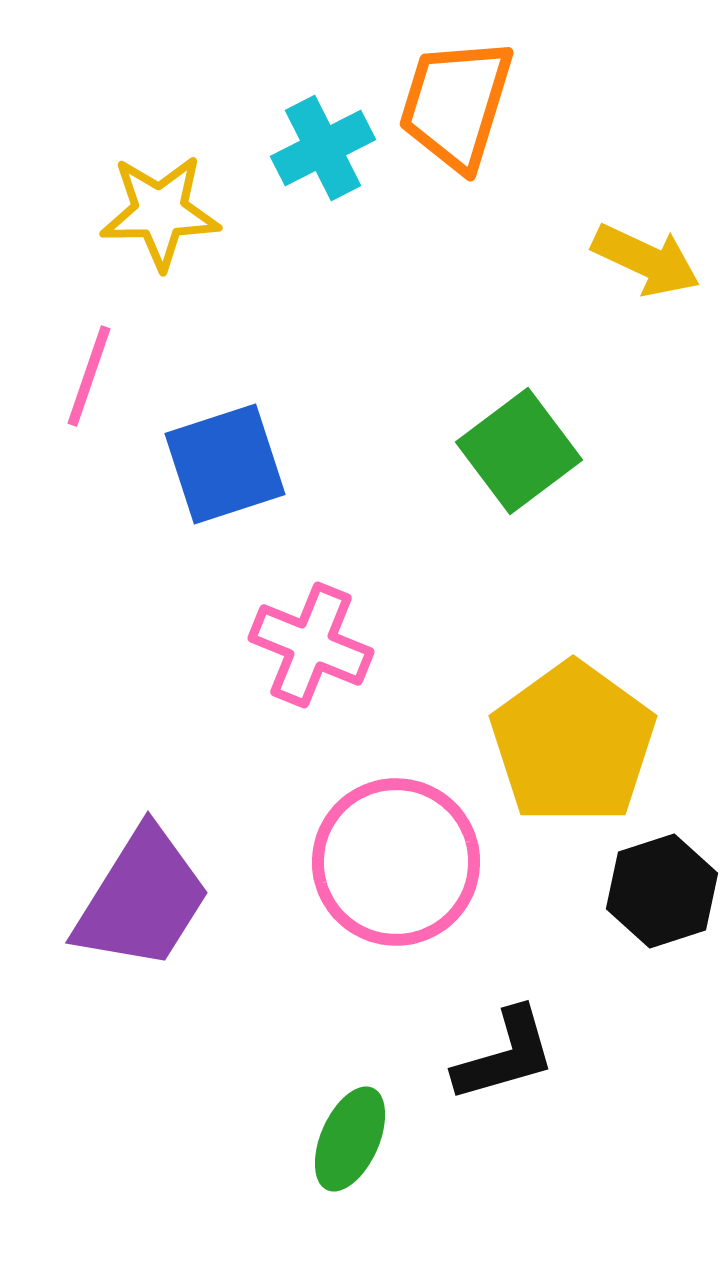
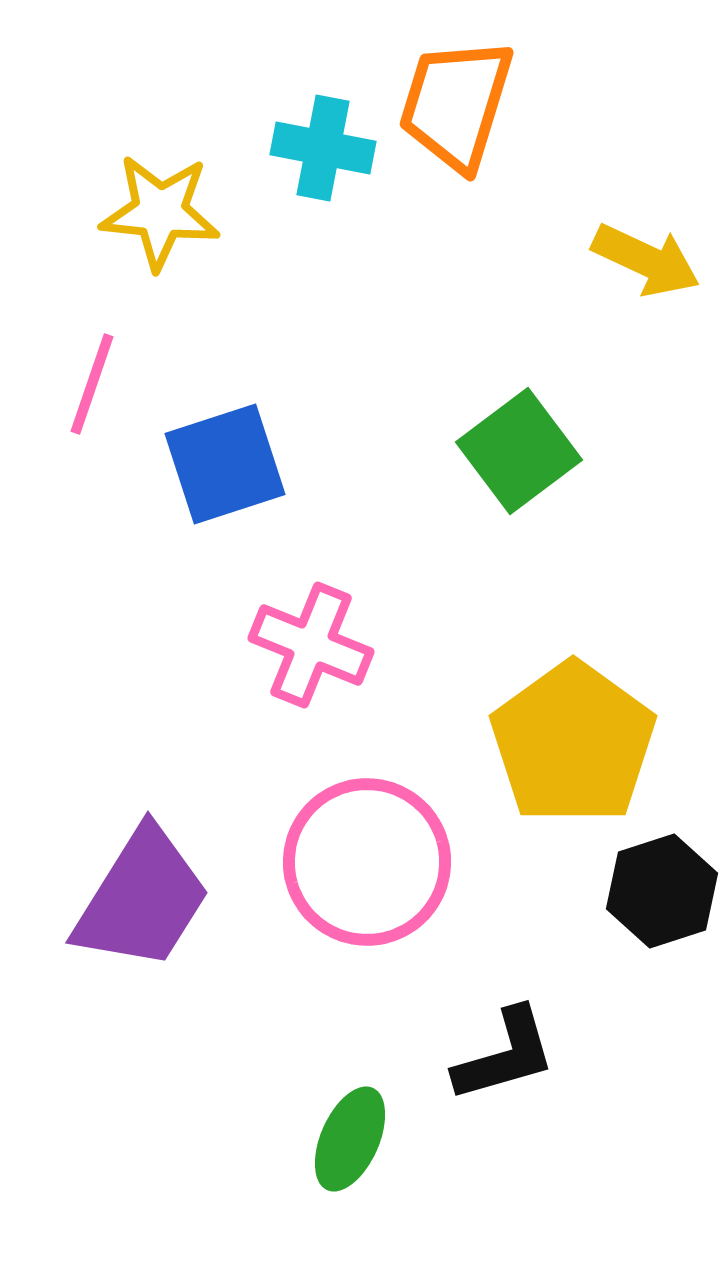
cyan cross: rotated 38 degrees clockwise
yellow star: rotated 7 degrees clockwise
pink line: moved 3 px right, 8 px down
pink circle: moved 29 px left
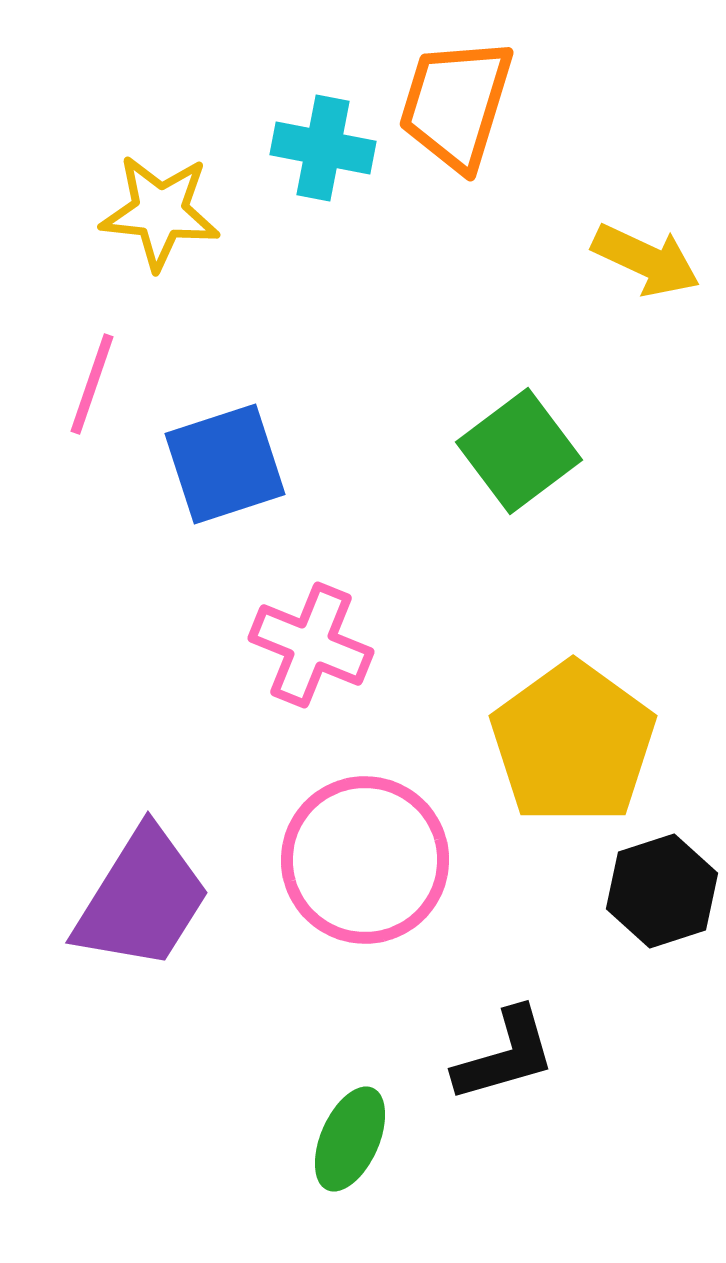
pink circle: moved 2 px left, 2 px up
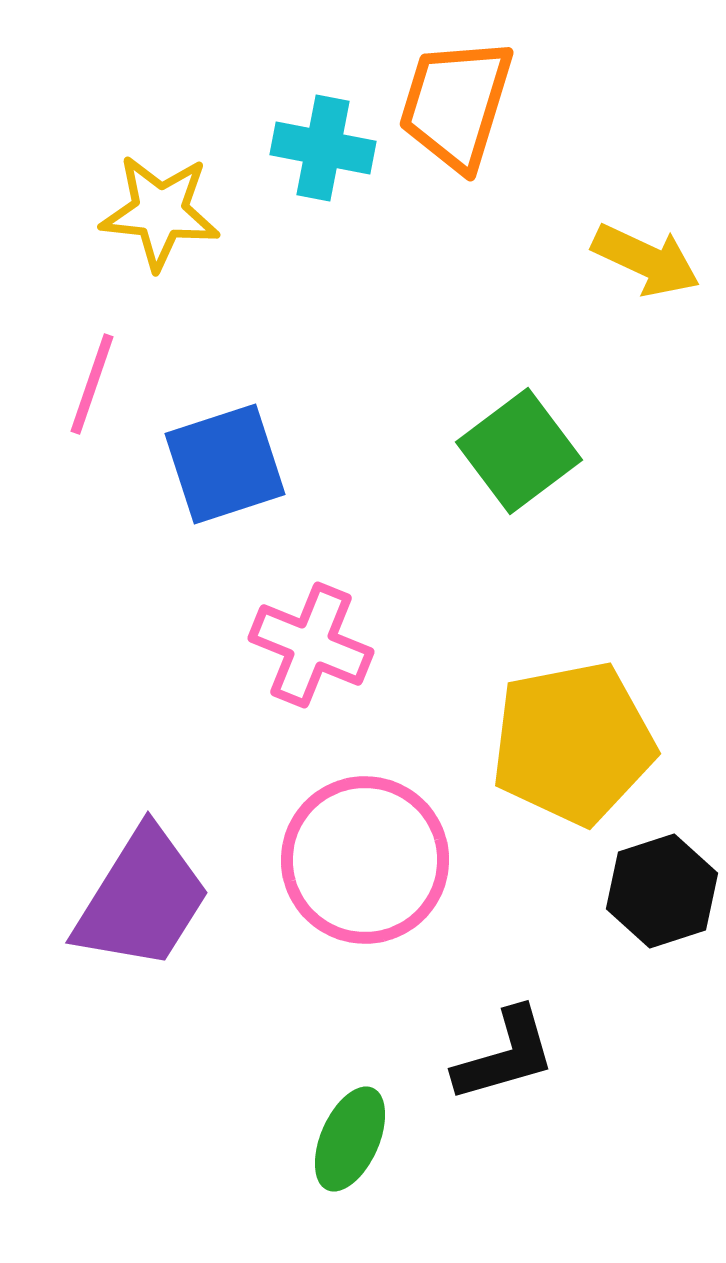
yellow pentagon: rotated 25 degrees clockwise
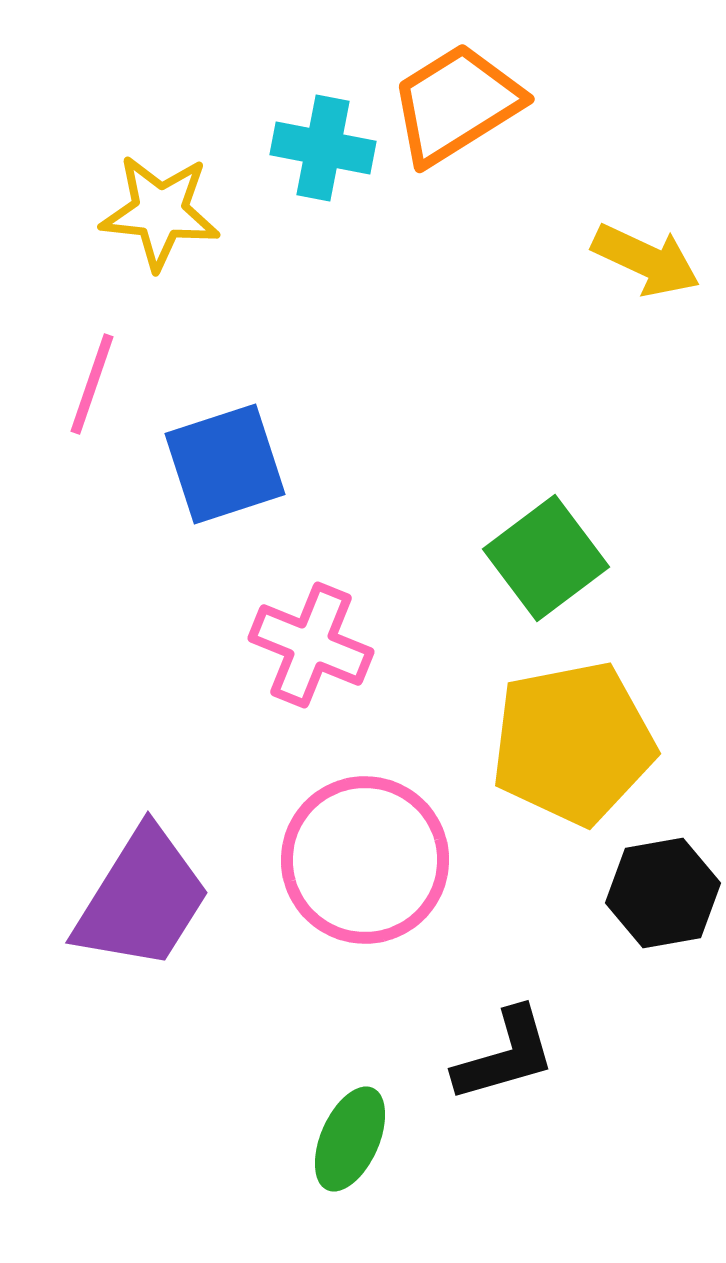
orange trapezoid: rotated 41 degrees clockwise
green square: moved 27 px right, 107 px down
black hexagon: moved 1 px right, 2 px down; rotated 8 degrees clockwise
